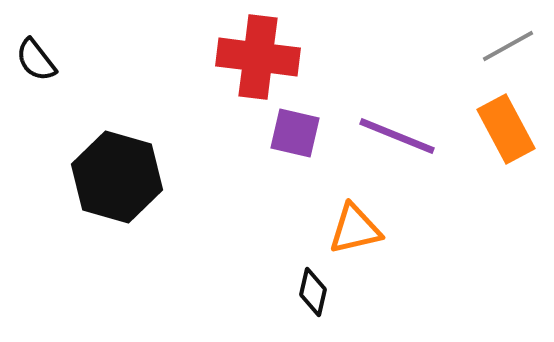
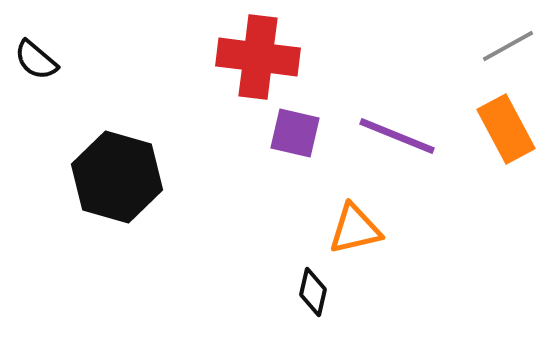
black semicircle: rotated 12 degrees counterclockwise
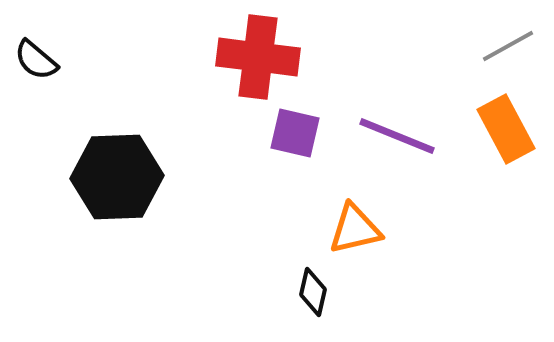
black hexagon: rotated 18 degrees counterclockwise
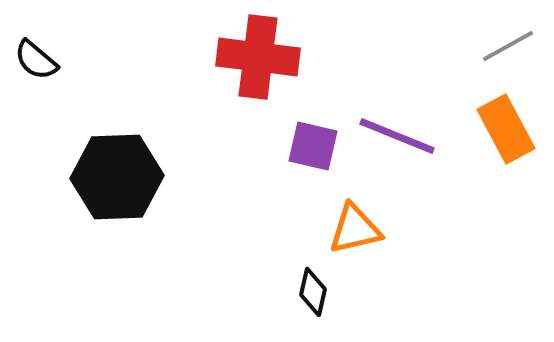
purple square: moved 18 px right, 13 px down
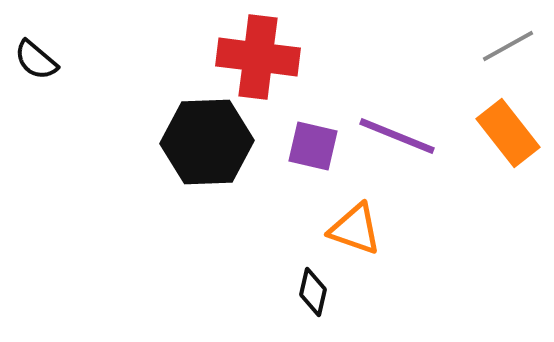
orange rectangle: moved 2 px right, 4 px down; rotated 10 degrees counterclockwise
black hexagon: moved 90 px right, 35 px up
orange triangle: rotated 32 degrees clockwise
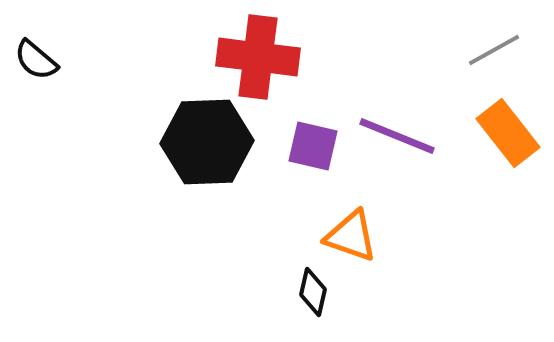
gray line: moved 14 px left, 4 px down
orange triangle: moved 4 px left, 7 px down
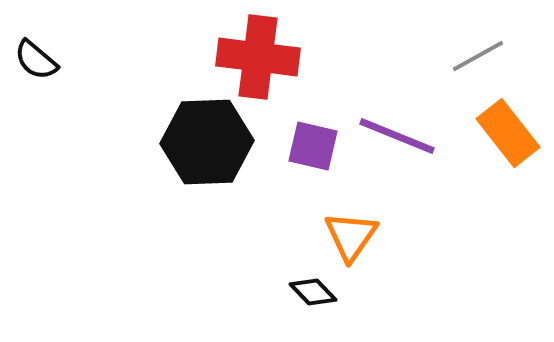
gray line: moved 16 px left, 6 px down
orange triangle: rotated 46 degrees clockwise
black diamond: rotated 57 degrees counterclockwise
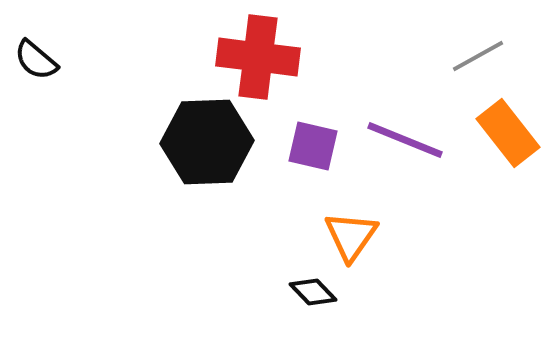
purple line: moved 8 px right, 4 px down
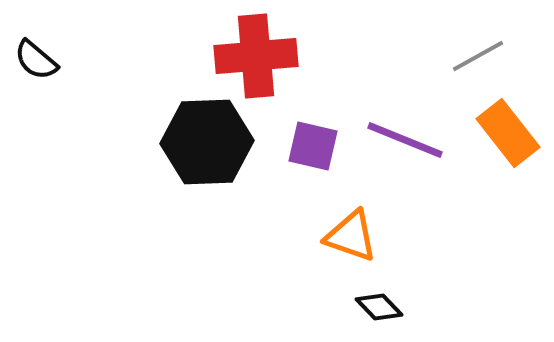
red cross: moved 2 px left, 1 px up; rotated 12 degrees counterclockwise
orange triangle: rotated 46 degrees counterclockwise
black diamond: moved 66 px right, 15 px down
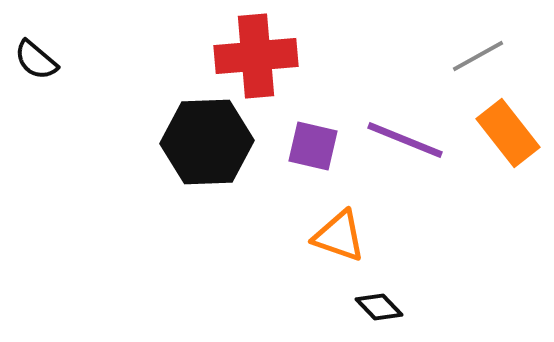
orange triangle: moved 12 px left
